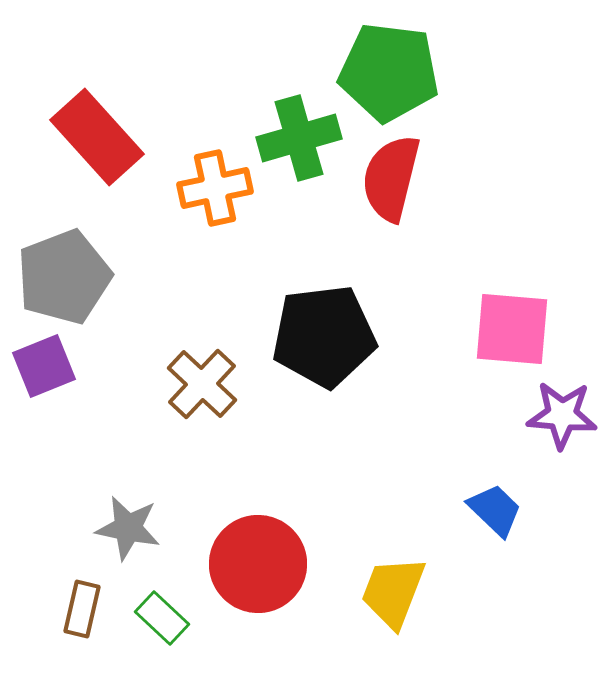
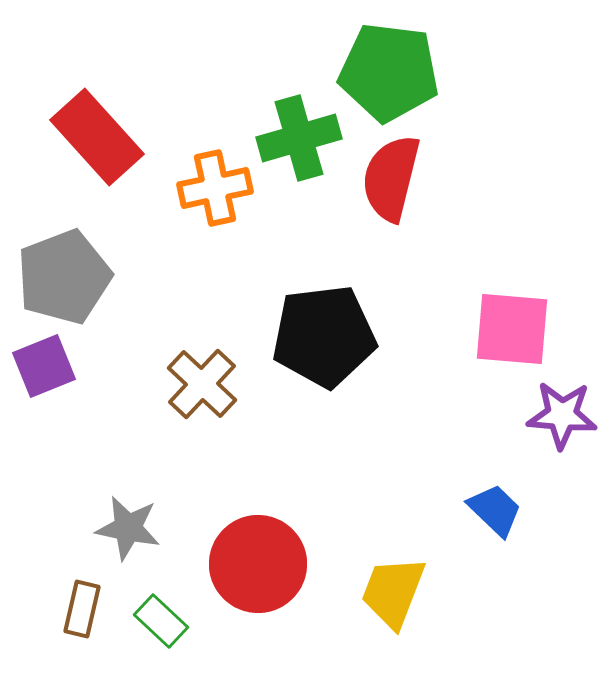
green rectangle: moved 1 px left, 3 px down
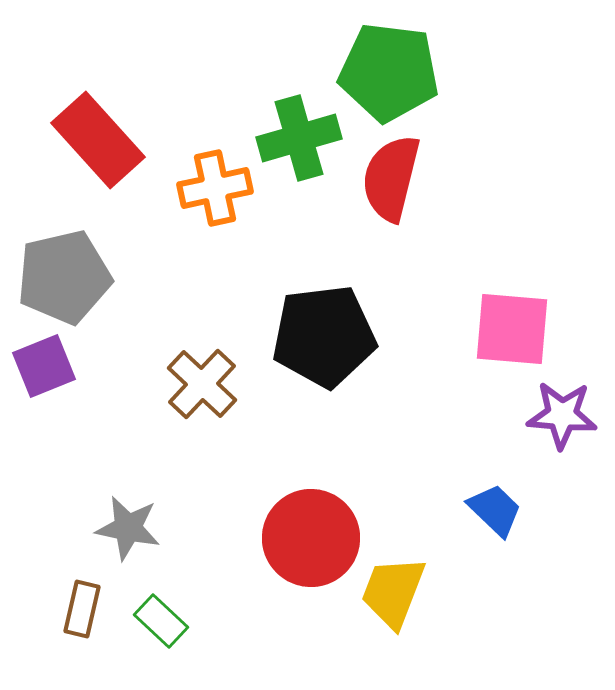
red rectangle: moved 1 px right, 3 px down
gray pentagon: rotated 8 degrees clockwise
red circle: moved 53 px right, 26 px up
